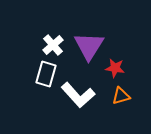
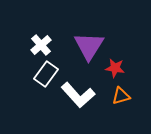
white cross: moved 12 px left
white rectangle: rotated 20 degrees clockwise
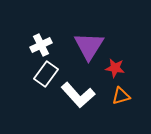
white cross: rotated 15 degrees clockwise
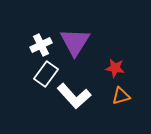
purple triangle: moved 14 px left, 4 px up
white L-shape: moved 4 px left, 1 px down
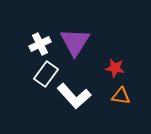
white cross: moved 1 px left, 1 px up
orange triangle: rotated 24 degrees clockwise
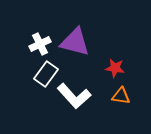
purple triangle: rotated 48 degrees counterclockwise
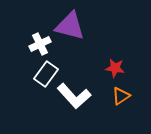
purple triangle: moved 5 px left, 16 px up
orange triangle: rotated 42 degrees counterclockwise
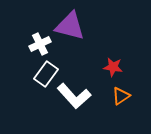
red star: moved 2 px left, 1 px up
